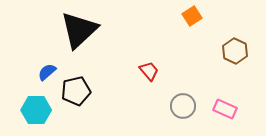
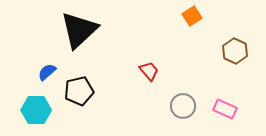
black pentagon: moved 3 px right
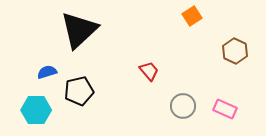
blue semicircle: rotated 24 degrees clockwise
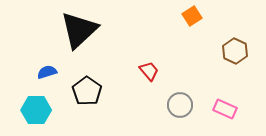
black pentagon: moved 8 px right; rotated 24 degrees counterclockwise
gray circle: moved 3 px left, 1 px up
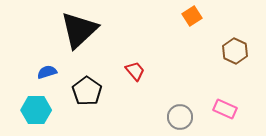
red trapezoid: moved 14 px left
gray circle: moved 12 px down
